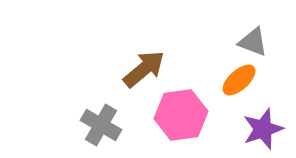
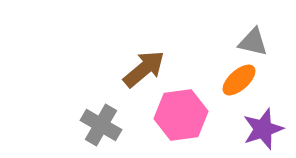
gray triangle: rotated 8 degrees counterclockwise
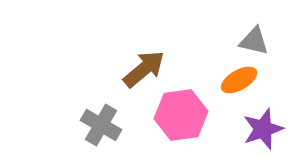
gray triangle: moved 1 px right, 1 px up
orange ellipse: rotated 12 degrees clockwise
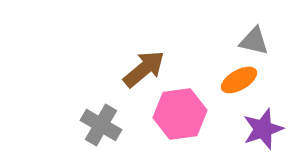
pink hexagon: moved 1 px left, 1 px up
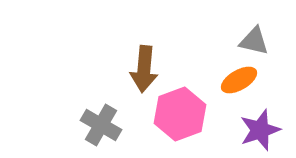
brown arrow: rotated 135 degrees clockwise
pink hexagon: rotated 12 degrees counterclockwise
purple star: moved 3 px left, 1 px down
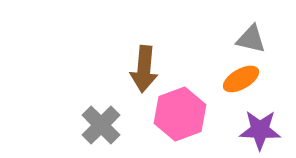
gray triangle: moved 3 px left, 2 px up
orange ellipse: moved 2 px right, 1 px up
gray cross: rotated 15 degrees clockwise
purple star: rotated 21 degrees clockwise
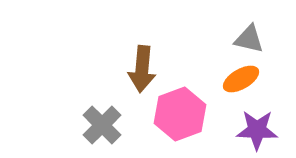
gray triangle: moved 2 px left
brown arrow: moved 2 px left
gray cross: moved 1 px right
purple star: moved 3 px left
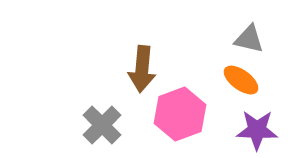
orange ellipse: moved 1 px down; rotated 66 degrees clockwise
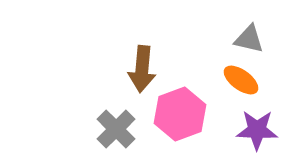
gray cross: moved 14 px right, 4 px down
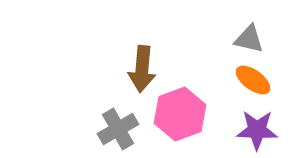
orange ellipse: moved 12 px right
gray cross: moved 2 px right; rotated 15 degrees clockwise
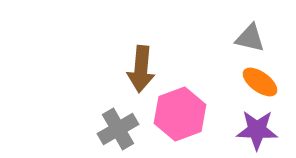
gray triangle: moved 1 px right, 1 px up
brown arrow: moved 1 px left
orange ellipse: moved 7 px right, 2 px down
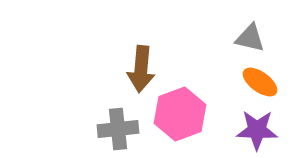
gray cross: rotated 24 degrees clockwise
